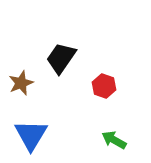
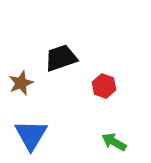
black trapezoid: rotated 36 degrees clockwise
green arrow: moved 2 px down
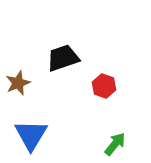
black trapezoid: moved 2 px right
brown star: moved 3 px left
green arrow: moved 1 px right, 2 px down; rotated 100 degrees clockwise
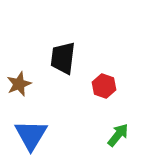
black trapezoid: rotated 64 degrees counterclockwise
brown star: moved 1 px right, 1 px down
green arrow: moved 3 px right, 9 px up
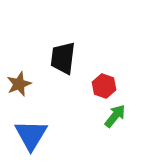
green arrow: moved 3 px left, 19 px up
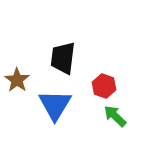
brown star: moved 2 px left, 4 px up; rotated 15 degrees counterclockwise
green arrow: rotated 85 degrees counterclockwise
blue triangle: moved 24 px right, 30 px up
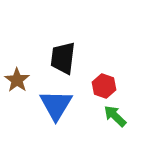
blue triangle: moved 1 px right
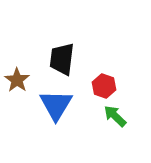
black trapezoid: moved 1 px left, 1 px down
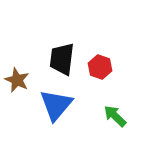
brown star: rotated 10 degrees counterclockwise
red hexagon: moved 4 px left, 19 px up
blue triangle: rotated 9 degrees clockwise
